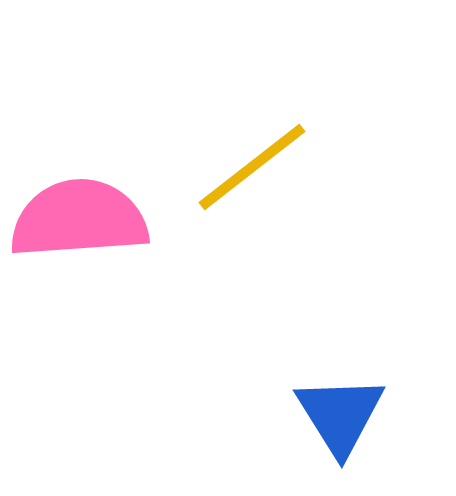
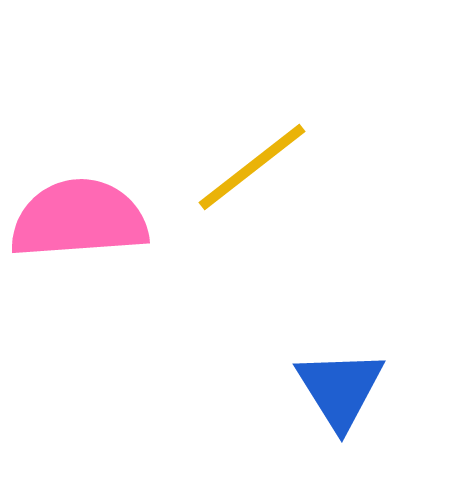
blue triangle: moved 26 px up
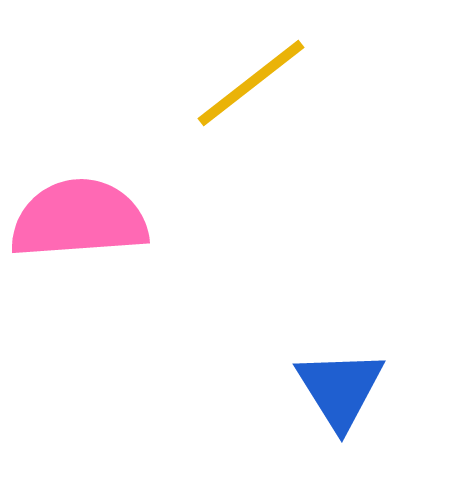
yellow line: moved 1 px left, 84 px up
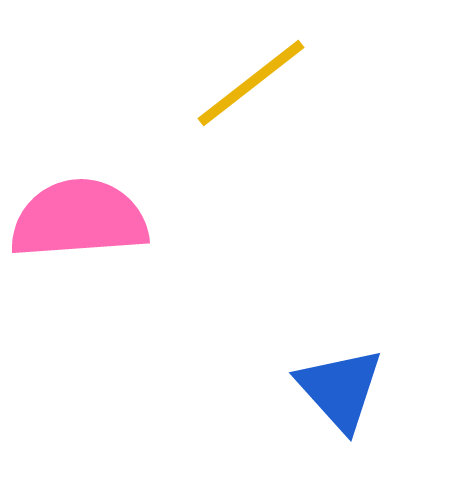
blue triangle: rotated 10 degrees counterclockwise
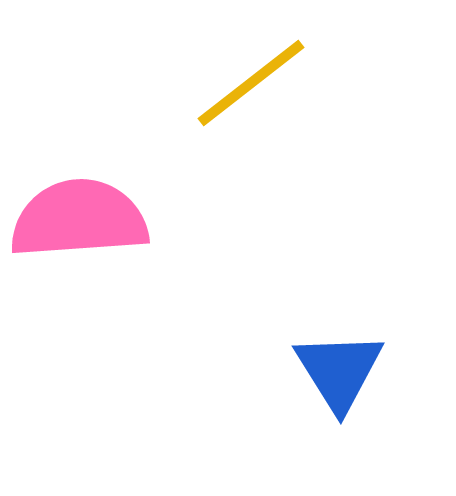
blue triangle: moved 1 px left, 18 px up; rotated 10 degrees clockwise
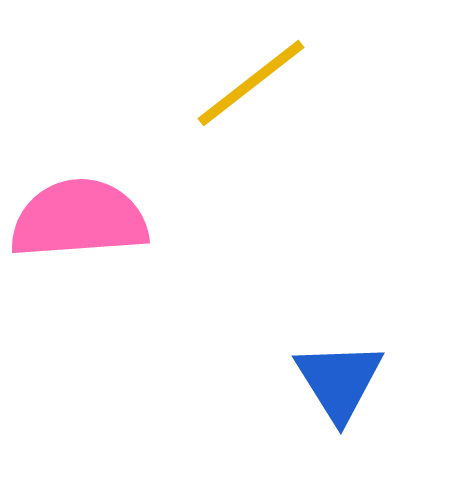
blue triangle: moved 10 px down
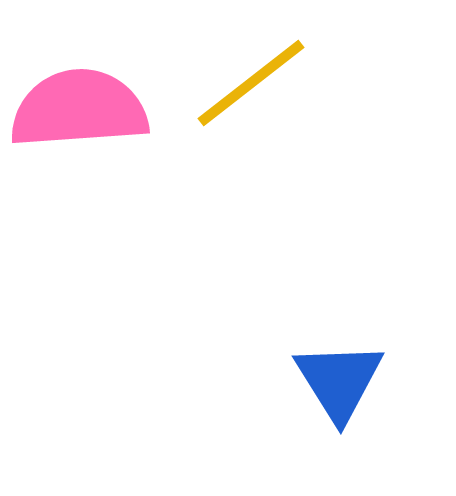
pink semicircle: moved 110 px up
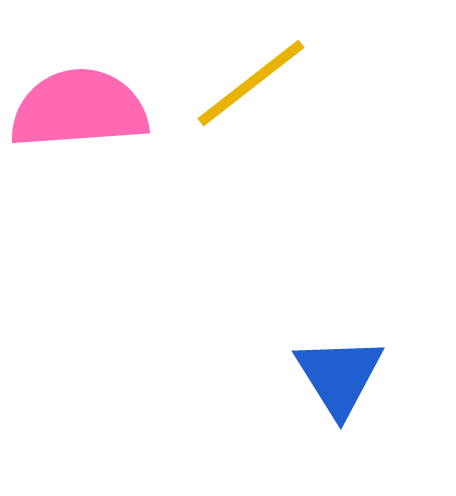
blue triangle: moved 5 px up
